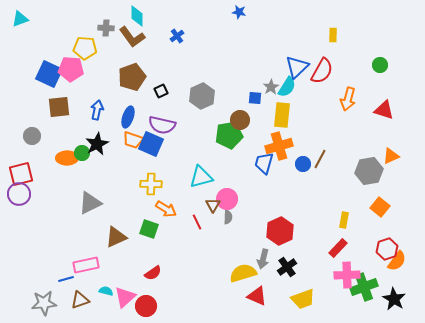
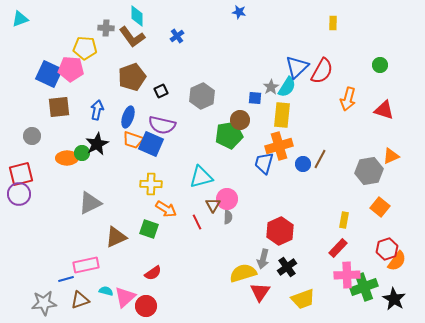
yellow rectangle at (333, 35): moved 12 px up
red triangle at (257, 296): moved 3 px right, 4 px up; rotated 40 degrees clockwise
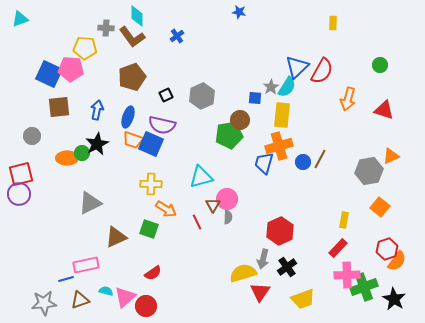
black square at (161, 91): moved 5 px right, 4 px down
blue circle at (303, 164): moved 2 px up
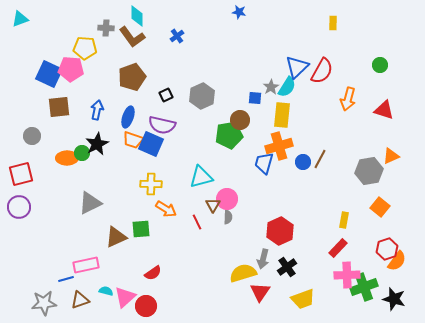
purple circle at (19, 194): moved 13 px down
green square at (149, 229): moved 8 px left; rotated 24 degrees counterclockwise
black star at (394, 299): rotated 15 degrees counterclockwise
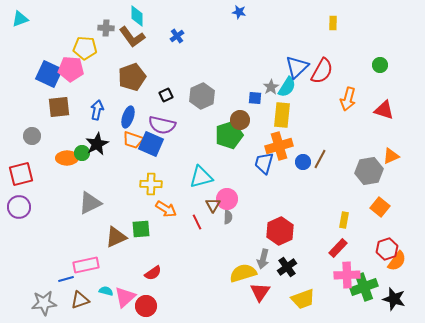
green pentagon at (229, 135): rotated 8 degrees counterclockwise
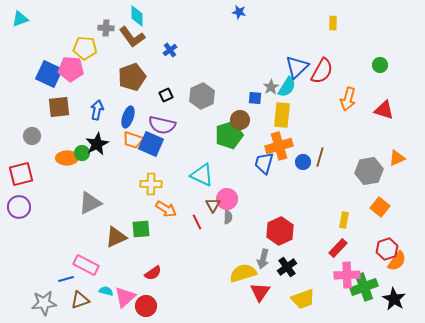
blue cross at (177, 36): moved 7 px left, 14 px down
orange triangle at (391, 156): moved 6 px right, 2 px down
brown line at (320, 159): moved 2 px up; rotated 12 degrees counterclockwise
cyan triangle at (201, 177): moved 1 px right, 2 px up; rotated 40 degrees clockwise
pink rectangle at (86, 265): rotated 40 degrees clockwise
black star at (394, 299): rotated 15 degrees clockwise
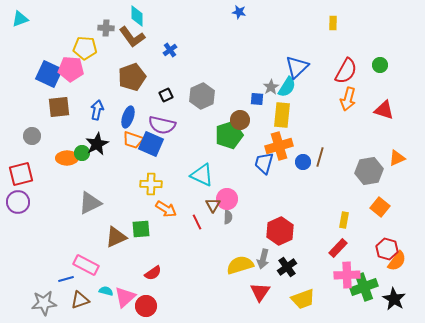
red semicircle at (322, 71): moved 24 px right
blue square at (255, 98): moved 2 px right, 1 px down
purple circle at (19, 207): moved 1 px left, 5 px up
red hexagon at (387, 249): rotated 25 degrees counterclockwise
yellow semicircle at (243, 273): moved 3 px left, 8 px up
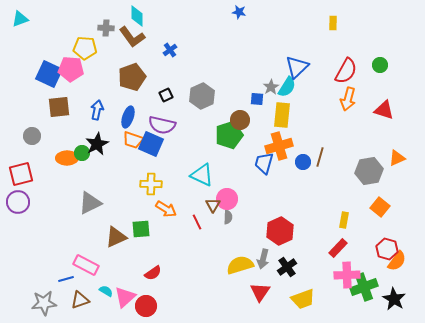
cyan semicircle at (106, 291): rotated 16 degrees clockwise
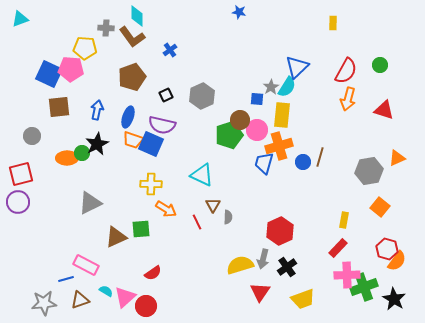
pink circle at (227, 199): moved 30 px right, 69 px up
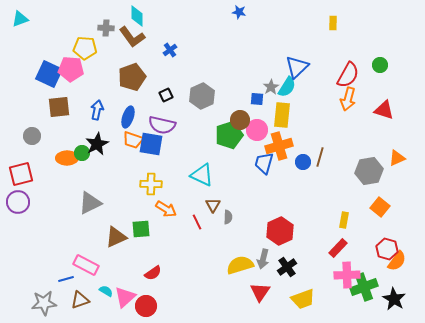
red semicircle at (346, 71): moved 2 px right, 4 px down
blue square at (151, 144): rotated 15 degrees counterclockwise
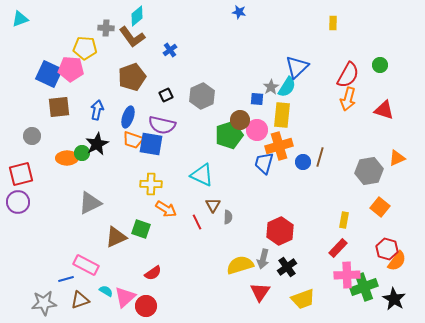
cyan diamond at (137, 16): rotated 50 degrees clockwise
green square at (141, 229): rotated 24 degrees clockwise
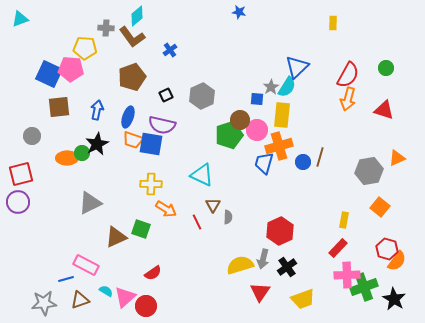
green circle at (380, 65): moved 6 px right, 3 px down
